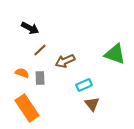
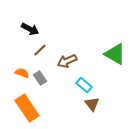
black arrow: moved 1 px down
green triangle: rotated 10 degrees clockwise
brown arrow: moved 2 px right
gray rectangle: rotated 32 degrees counterclockwise
cyan rectangle: rotated 63 degrees clockwise
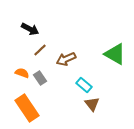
brown arrow: moved 1 px left, 2 px up
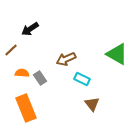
black arrow: rotated 120 degrees clockwise
brown line: moved 29 px left
green triangle: moved 2 px right
orange semicircle: rotated 16 degrees counterclockwise
cyan rectangle: moved 2 px left, 6 px up; rotated 14 degrees counterclockwise
orange rectangle: moved 1 px left; rotated 12 degrees clockwise
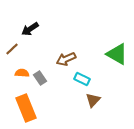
brown line: moved 1 px right, 1 px up
brown triangle: moved 1 px right, 4 px up; rotated 21 degrees clockwise
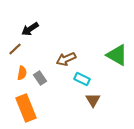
brown line: moved 3 px right
green triangle: moved 1 px down
orange semicircle: rotated 96 degrees clockwise
brown triangle: rotated 14 degrees counterclockwise
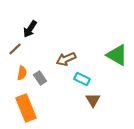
black arrow: rotated 24 degrees counterclockwise
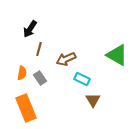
brown line: moved 24 px right; rotated 32 degrees counterclockwise
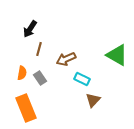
brown triangle: rotated 14 degrees clockwise
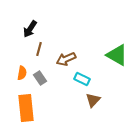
orange rectangle: rotated 16 degrees clockwise
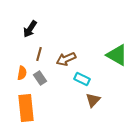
brown line: moved 5 px down
